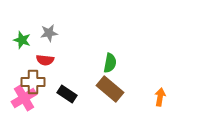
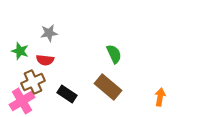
green star: moved 2 px left, 11 px down
green semicircle: moved 4 px right, 9 px up; rotated 36 degrees counterclockwise
brown cross: rotated 25 degrees counterclockwise
brown rectangle: moved 2 px left, 2 px up
pink cross: moved 2 px left, 3 px down
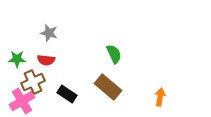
gray star: rotated 24 degrees clockwise
green star: moved 3 px left, 8 px down; rotated 18 degrees counterclockwise
red semicircle: moved 1 px right
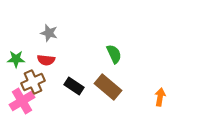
green star: moved 1 px left
black rectangle: moved 7 px right, 8 px up
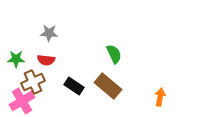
gray star: rotated 12 degrees counterclockwise
brown rectangle: moved 1 px up
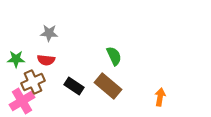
green semicircle: moved 2 px down
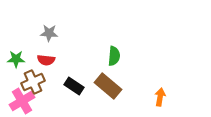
green semicircle: rotated 30 degrees clockwise
